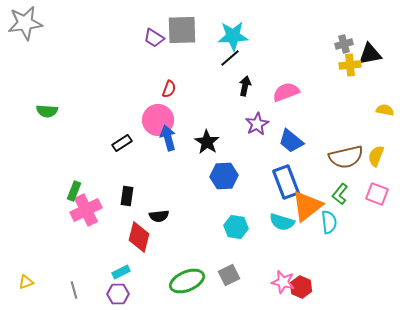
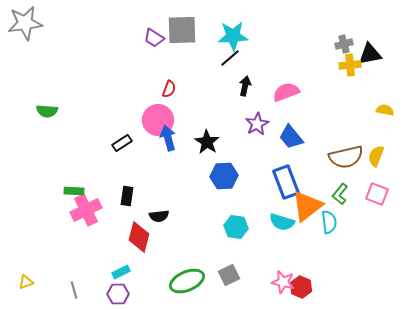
blue trapezoid at (291, 141): moved 4 px up; rotated 12 degrees clockwise
green rectangle at (74, 191): rotated 72 degrees clockwise
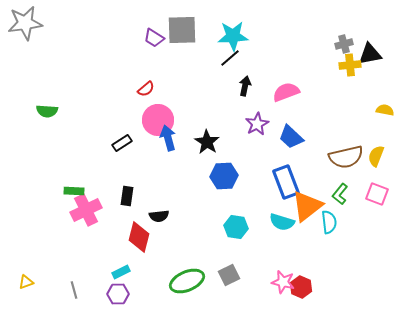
red semicircle at (169, 89): moved 23 px left; rotated 30 degrees clockwise
blue trapezoid at (291, 137): rotated 8 degrees counterclockwise
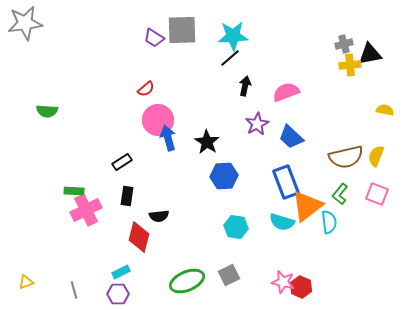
black rectangle at (122, 143): moved 19 px down
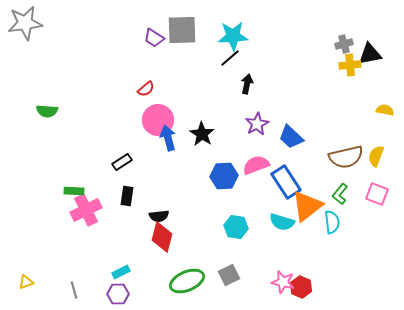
black arrow at (245, 86): moved 2 px right, 2 px up
pink semicircle at (286, 92): moved 30 px left, 73 px down
black star at (207, 142): moved 5 px left, 8 px up
blue rectangle at (286, 182): rotated 12 degrees counterclockwise
cyan semicircle at (329, 222): moved 3 px right
red diamond at (139, 237): moved 23 px right
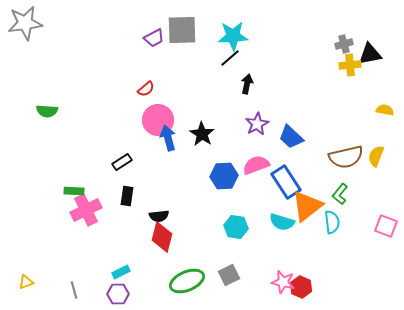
purple trapezoid at (154, 38): rotated 60 degrees counterclockwise
pink square at (377, 194): moved 9 px right, 32 px down
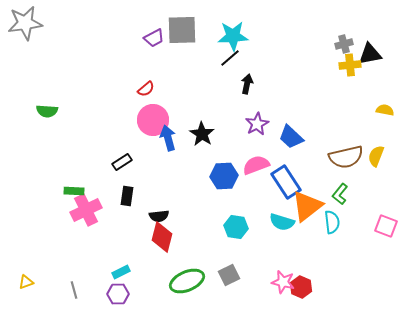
pink circle at (158, 120): moved 5 px left
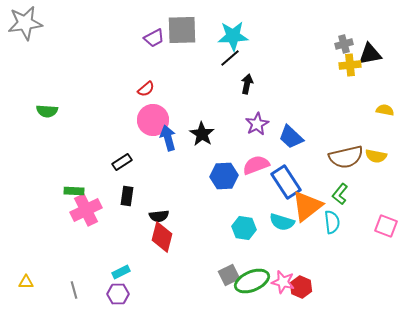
yellow semicircle at (376, 156): rotated 100 degrees counterclockwise
cyan hexagon at (236, 227): moved 8 px right, 1 px down
green ellipse at (187, 281): moved 65 px right
yellow triangle at (26, 282): rotated 21 degrees clockwise
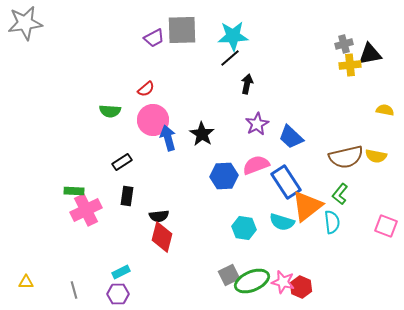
green semicircle at (47, 111): moved 63 px right
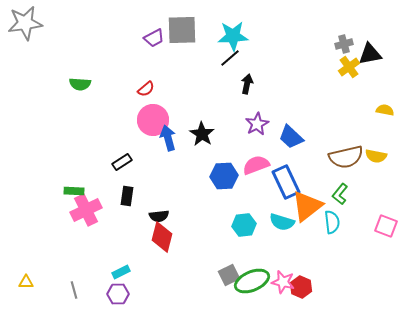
yellow cross at (350, 65): moved 1 px left, 2 px down; rotated 30 degrees counterclockwise
green semicircle at (110, 111): moved 30 px left, 27 px up
blue rectangle at (286, 182): rotated 8 degrees clockwise
cyan hexagon at (244, 228): moved 3 px up; rotated 15 degrees counterclockwise
